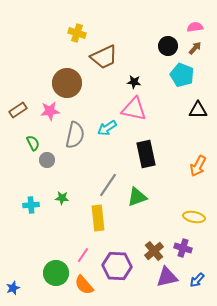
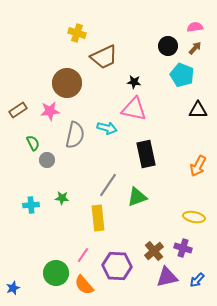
cyan arrow: rotated 132 degrees counterclockwise
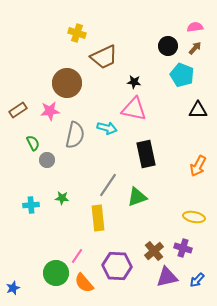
pink line: moved 6 px left, 1 px down
orange semicircle: moved 2 px up
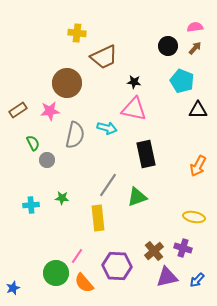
yellow cross: rotated 12 degrees counterclockwise
cyan pentagon: moved 6 px down
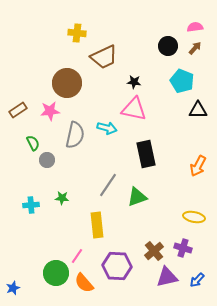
yellow rectangle: moved 1 px left, 7 px down
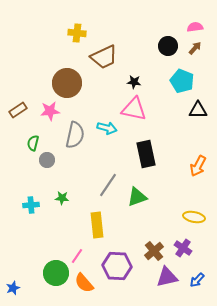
green semicircle: rotated 140 degrees counterclockwise
purple cross: rotated 18 degrees clockwise
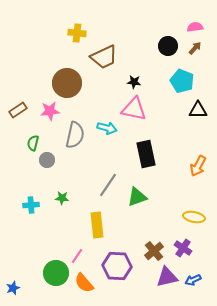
blue arrow: moved 4 px left; rotated 21 degrees clockwise
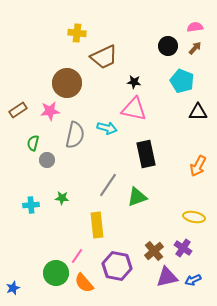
black triangle: moved 2 px down
purple hexagon: rotated 8 degrees clockwise
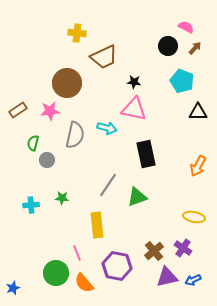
pink semicircle: moved 9 px left; rotated 35 degrees clockwise
pink line: moved 3 px up; rotated 56 degrees counterclockwise
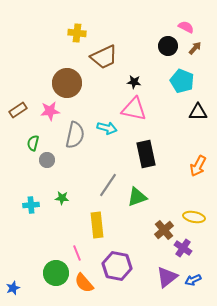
brown cross: moved 10 px right, 21 px up
purple triangle: rotated 25 degrees counterclockwise
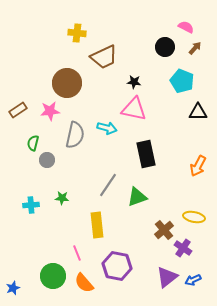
black circle: moved 3 px left, 1 px down
green circle: moved 3 px left, 3 px down
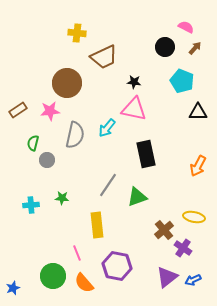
cyan arrow: rotated 114 degrees clockwise
